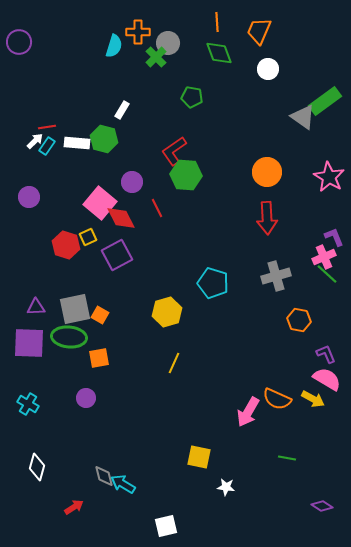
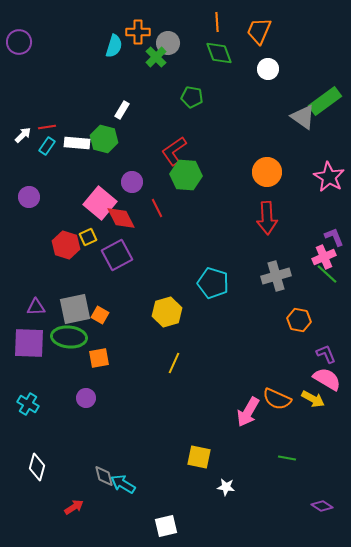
white arrow at (35, 141): moved 12 px left, 6 px up
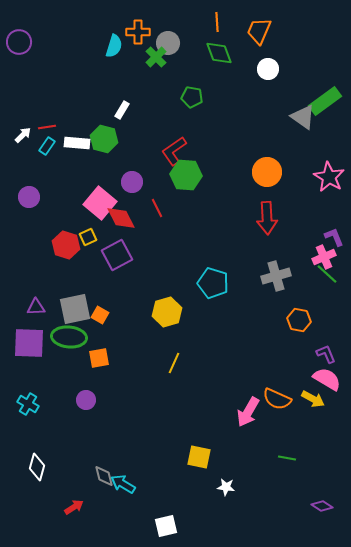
purple circle at (86, 398): moved 2 px down
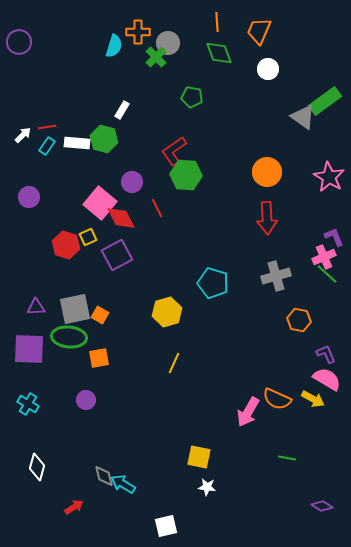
purple square at (29, 343): moved 6 px down
white star at (226, 487): moved 19 px left
